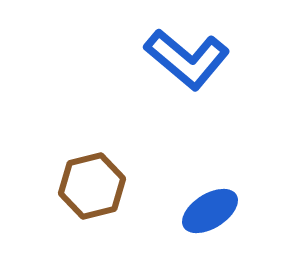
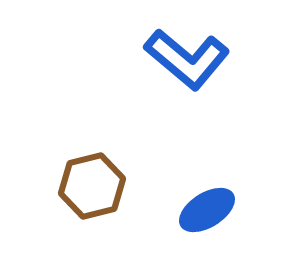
blue ellipse: moved 3 px left, 1 px up
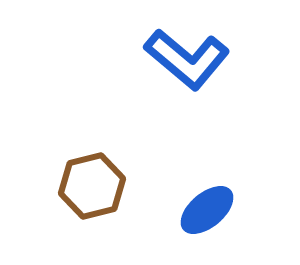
blue ellipse: rotated 8 degrees counterclockwise
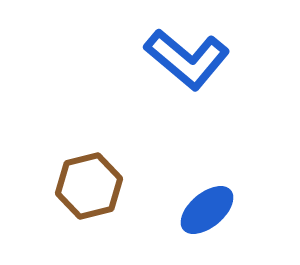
brown hexagon: moved 3 px left
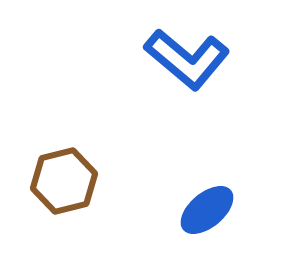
brown hexagon: moved 25 px left, 5 px up
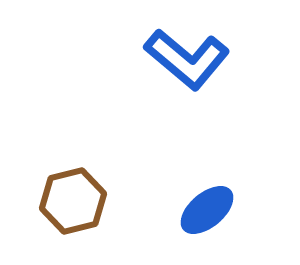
brown hexagon: moved 9 px right, 20 px down
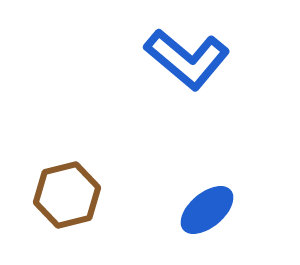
brown hexagon: moved 6 px left, 6 px up
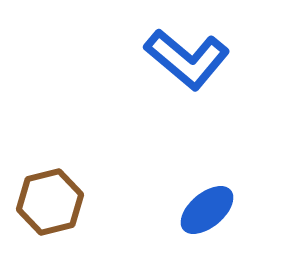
brown hexagon: moved 17 px left, 7 px down
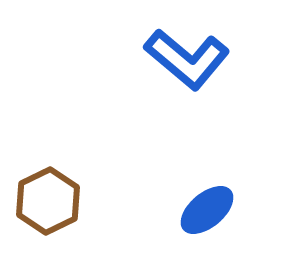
brown hexagon: moved 2 px left, 1 px up; rotated 12 degrees counterclockwise
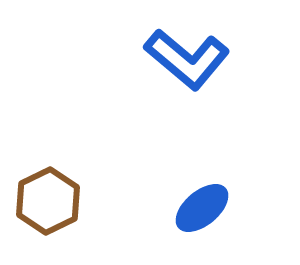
blue ellipse: moved 5 px left, 2 px up
